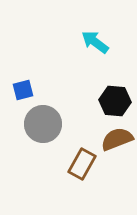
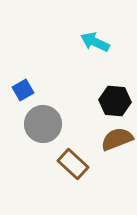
cyan arrow: rotated 12 degrees counterclockwise
blue square: rotated 15 degrees counterclockwise
brown rectangle: moved 9 px left; rotated 76 degrees counterclockwise
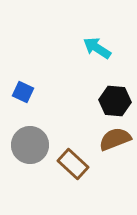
cyan arrow: moved 2 px right, 6 px down; rotated 8 degrees clockwise
blue square: moved 2 px down; rotated 35 degrees counterclockwise
gray circle: moved 13 px left, 21 px down
brown semicircle: moved 2 px left
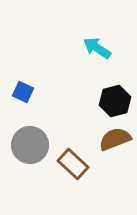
black hexagon: rotated 20 degrees counterclockwise
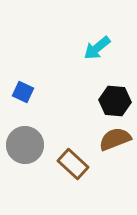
cyan arrow: rotated 72 degrees counterclockwise
black hexagon: rotated 20 degrees clockwise
gray circle: moved 5 px left
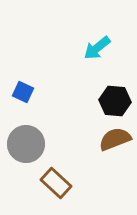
gray circle: moved 1 px right, 1 px up
brown rectangle: moved 17 px left, 19 px down
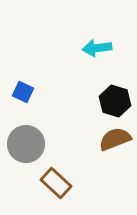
cyan arrow: rotated 32 degrees clockwise
black hexagon: rotated 12 degrees clockwise
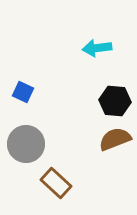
black hexagon: rotated 12 degrees counterclockwise
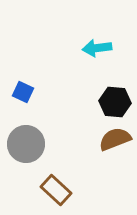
black hexagon: moved 1 px down
brown rectangle: moved 7 px down
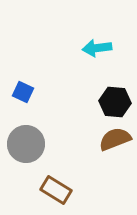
brown rectangle: rotated 12 degrees counterclockwise
